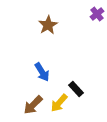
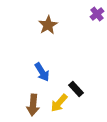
brown arrow: rotated 40 degrees counterclockwise
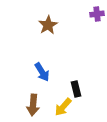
purple cross: rotated 32 degrees clockwise
black rectangle: rotated 28 degrees clockwise
yellow arrow: moved 4 px right, 4 px down
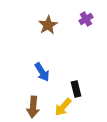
purple cross: moved 11 px left, 5 px down; rotated 24 degrees counterclockwise
brown arrow: moved 2 px down
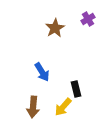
purple cross: moved 2 px right
brown star: moved 7 px right, 3 px down
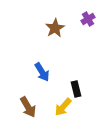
brown arrow: moved 5 px left; rotated 35 degrees counterclockwise
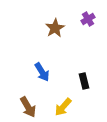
black rectangle: moved 8 px right, 8 px up
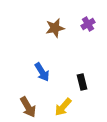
purple cross: moved 5 px down
brown star: rotated 18 degrees clockwise
black rectangle: moved 2 px left, 1 px down
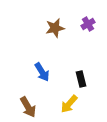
black rectangle: moved 1 px left, 3 px up
yellow arrow: moved 6 px right, 3 px up
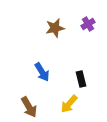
brown arrow: moved 1 px right
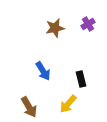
blue arrow: moved 1 px right, 1 px up
yellow arrow: moved 1 px left
